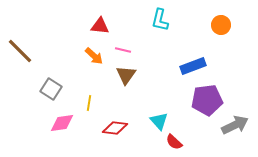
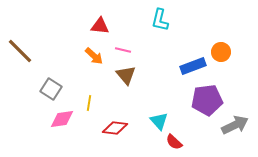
orange circle: moved 27 px down
brown triangle: rotated 15 degrees counterclockwise
pink diamond: moved 4 px up
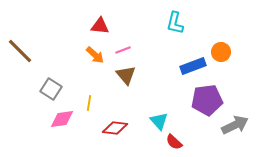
cyan L-shape: moved 15 px right, 3 px down
pink line: rotated 35 degrees counterclockwise
orange arrow: moved 1 px right, 1 px up
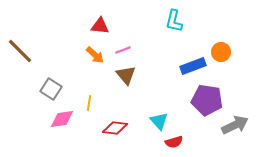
cyan L-shape: moved 1 px left, 2 px up
purple pentagon: rotated 16 degrees clockwise
red semicircle: rotated 60 degrees counterclockwise
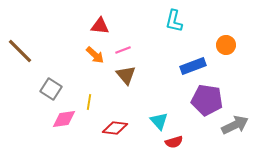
orange circle: moved 5 px right, 7 px up
yellow line: moved 1 px up
pink diamond: moved 2 px right
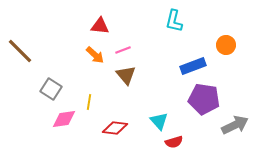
purple pentagon: moved 3 px left, 1 px up
